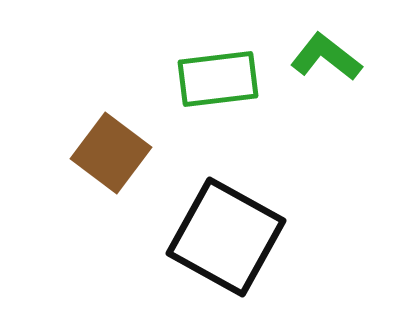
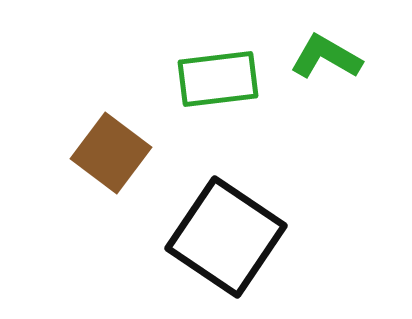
green L-shape: rotated 8 degrees counterclockwise
black square: rotated 5 degrees clockwise
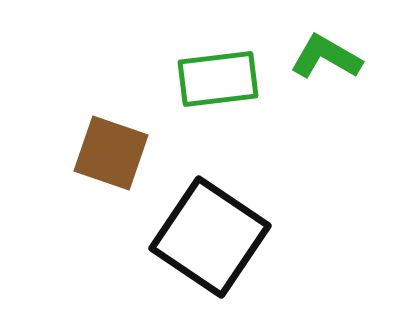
brown square: rotated 18 degrees counterclockwise
black square: moved 16 px left
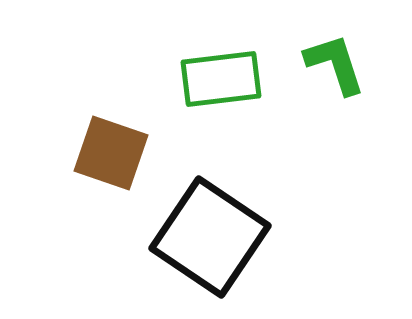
green L-shape: moved 9 px right, 7 px down; rotated 42 degrees clockwise
green rectangle: moved 3 px right
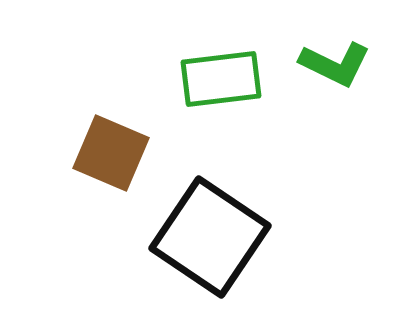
green L-shape: rotated 134 degrees clockwise
brown square: rotated 4 degrees clockwise
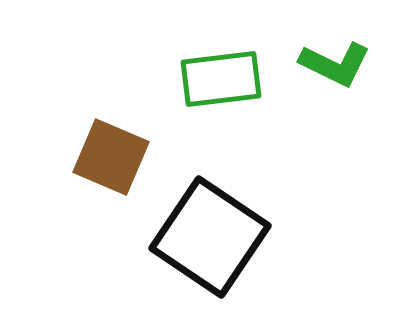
brown square: moved 4 px down
